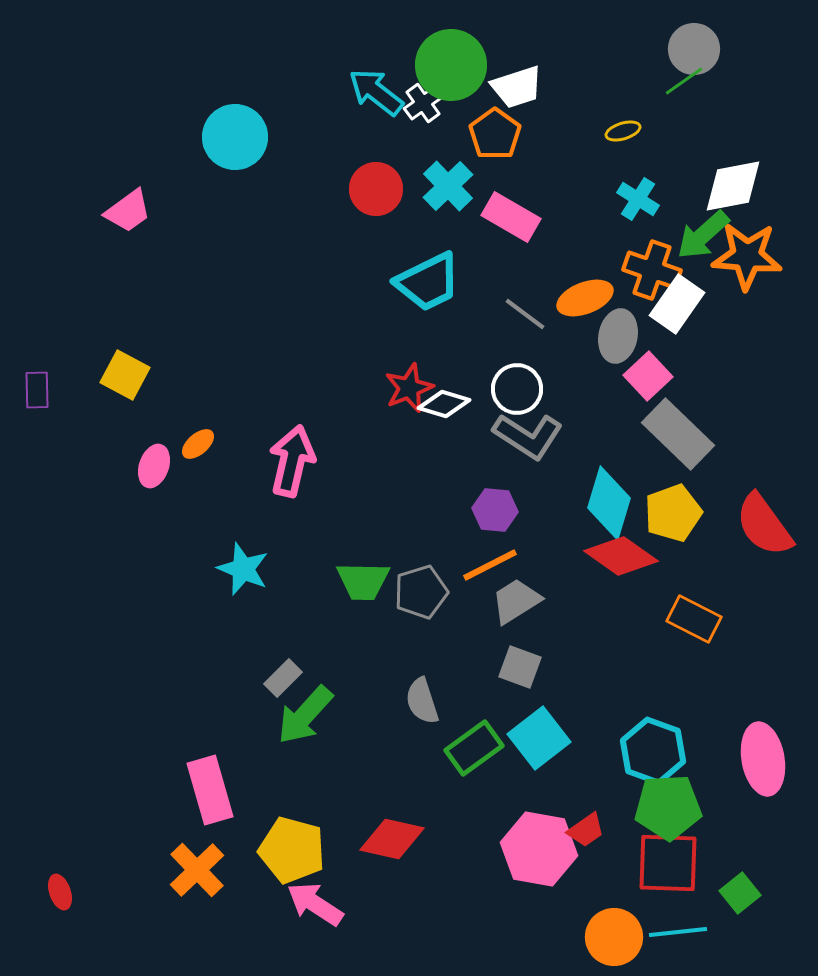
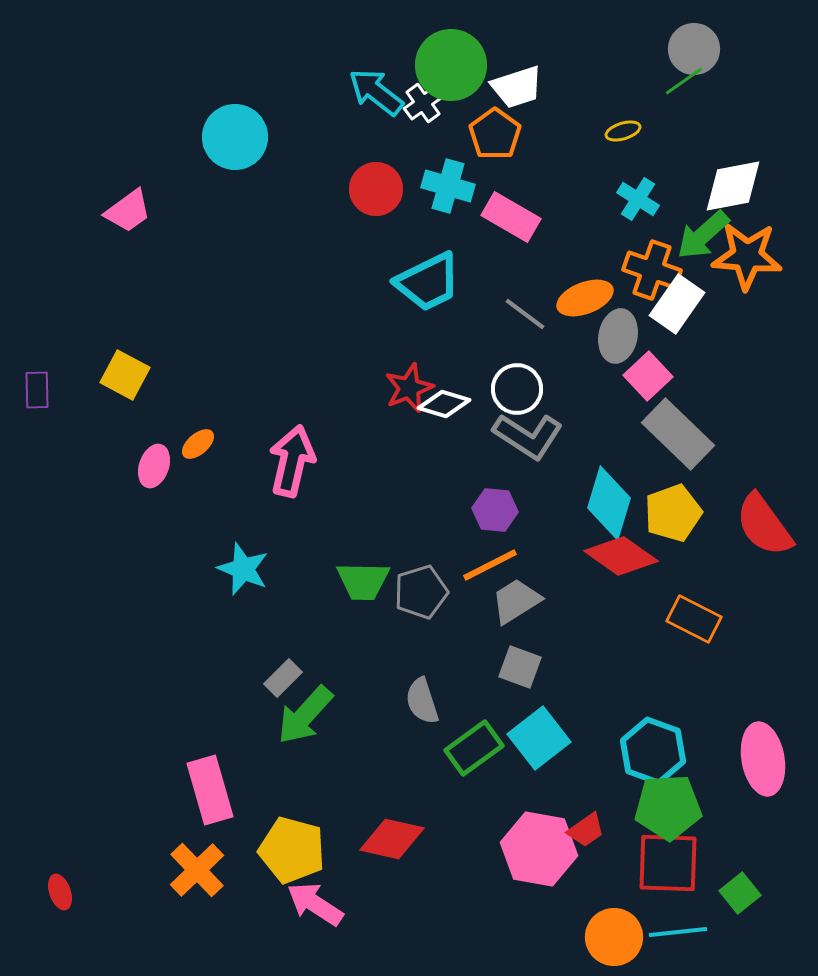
cyan cross at (448, 186): rotated 30 degrees counterclockwise
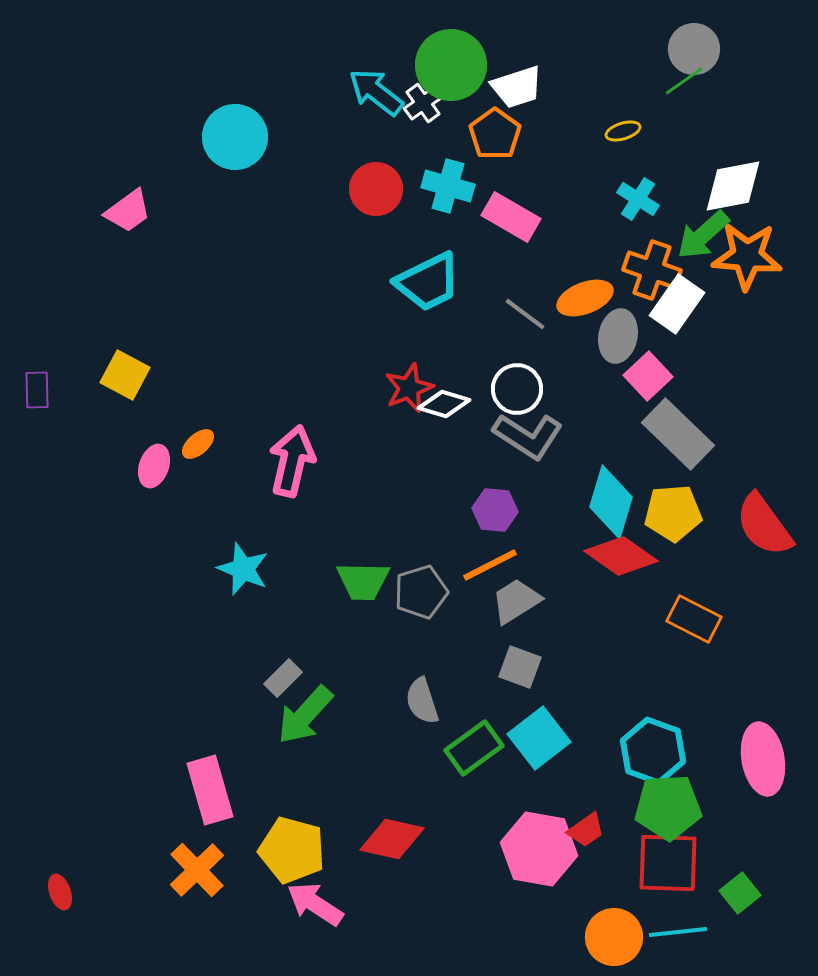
cyan diamond at (609, 503): moved 2 px right, 1 px up
yellow pentagon at (673, 513): rotated 16 degrees clockwise
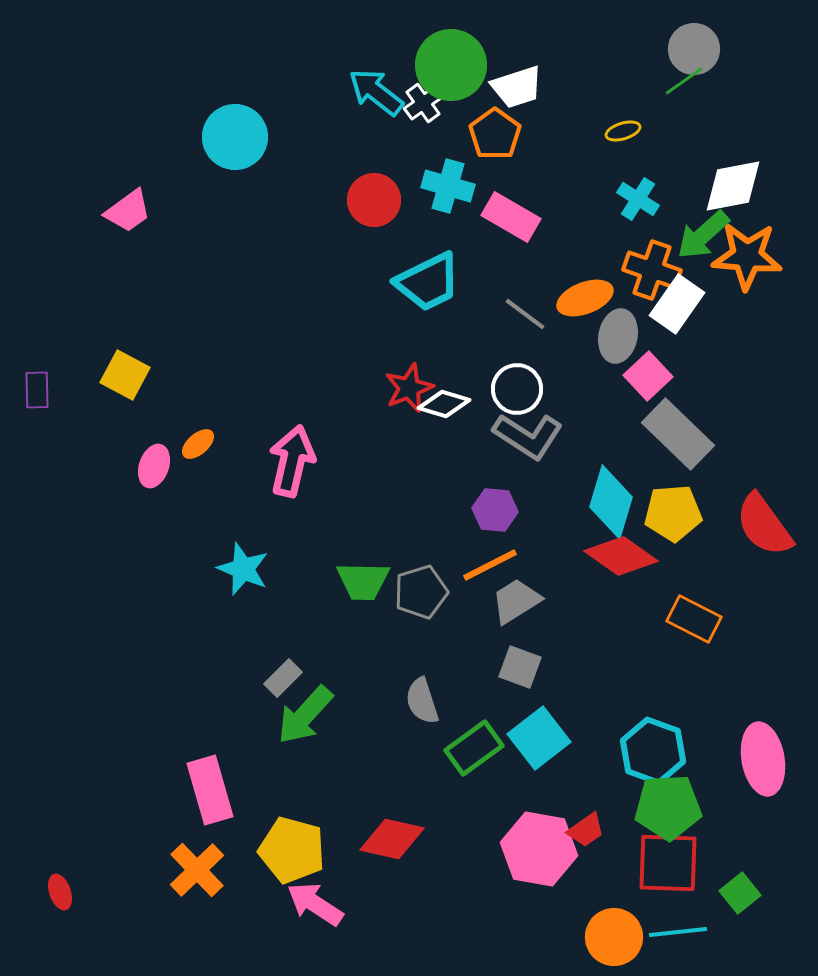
red circle at (376, 189): moved 2 px left, 11 px down
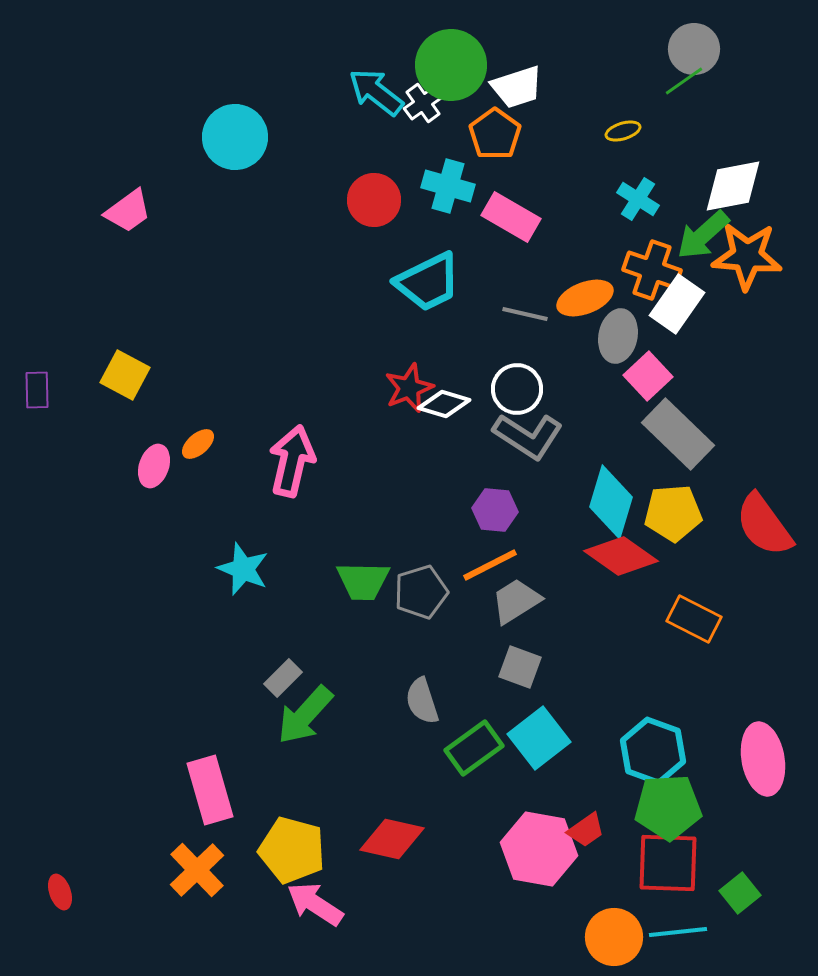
gray line at (525, 314): rotated 24 degrees counterclockwise
